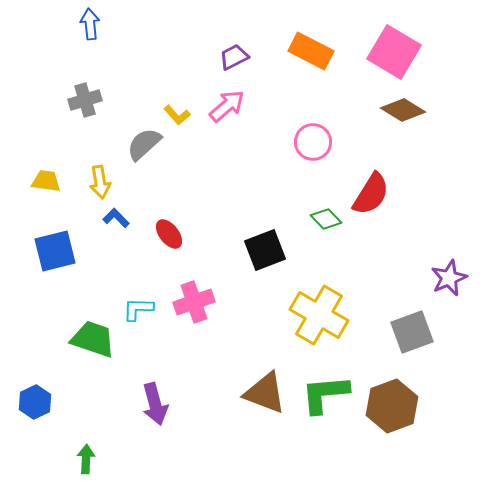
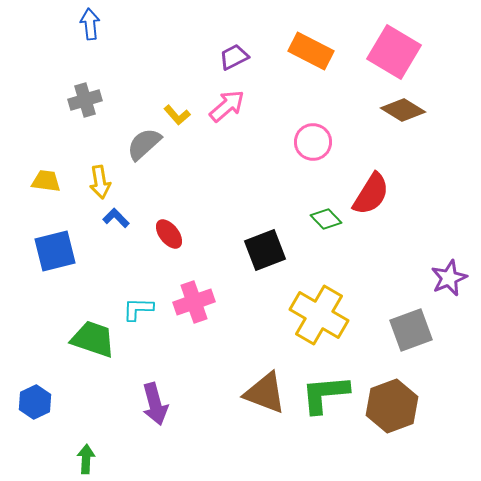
gray square: moved 1 px left, 2 px up
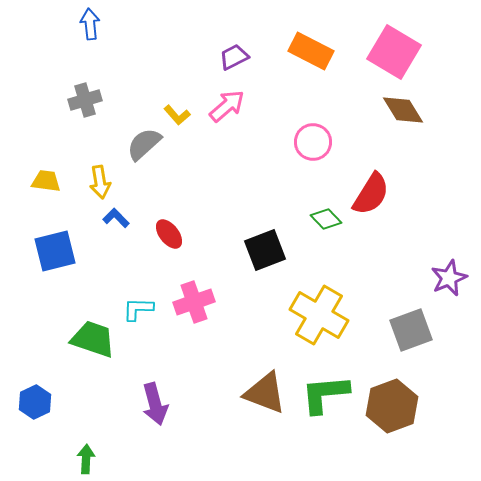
brown diamond: rotated 27 degrees clockwise
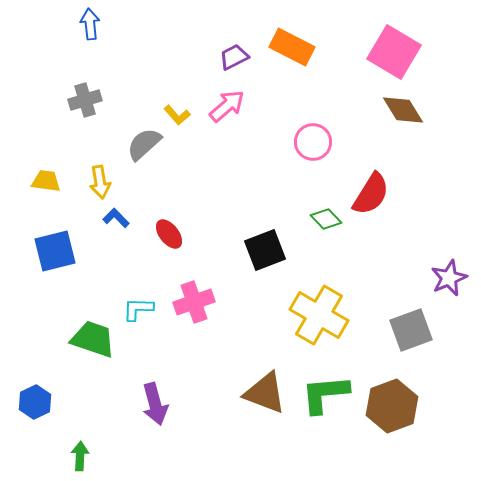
orange rectangle: moved 19 px left, 4 px up
green arrow: moved 6 px left, 3 px up
